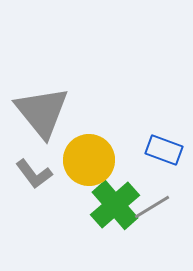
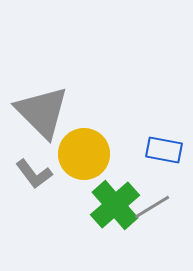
gray triangle: rotated 6 degrees counterclockwise
blue rectangle: rotated 9 degrees counterclockwise
yellow circle: moved 5 px left, 6 px up
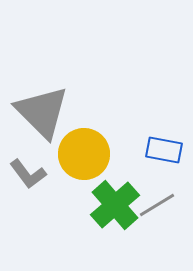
gray L-shape: moved 6 px left
gray line: moved 5 px right, 2 px up
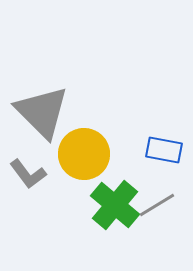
green cross: rotated 9 degrees counterclockwise
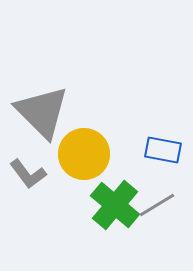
blue rectangle: moved 1 px left
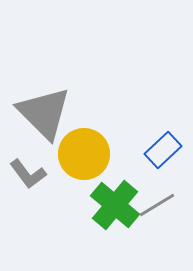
gray triangle: moved 2 px right, 1 px down
blue rectangle: rotated 54 degrees counterclockwise
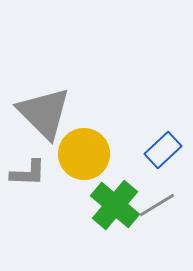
gray L-shape: moved 1 px up; rotated 51 degrees counterclockwise
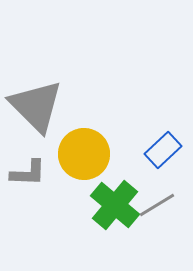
gray triangle: moved 8 px left, 7 px up
